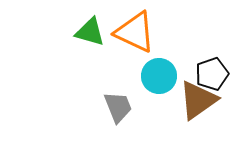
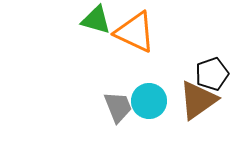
green triangle: moved 6 px right, 12 px up
cyan circle: moved 10 px left, 25 px down
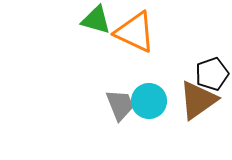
gray trapezoid: moved 2 px right, 2 px up
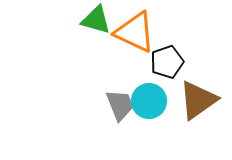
black pentagon: moved 45 px left, 12 px up
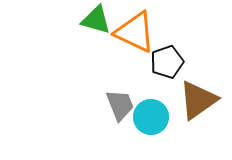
cyan circle: moved 2 px right, 16 px down
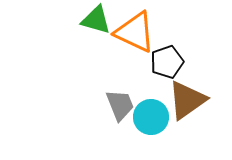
brown triangle: moved 11 px left
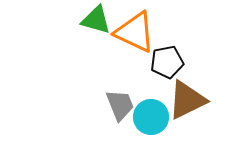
black pentagon: rotated 8 degrees clockwise
brown triangle: rotated 9 degrees clockwise
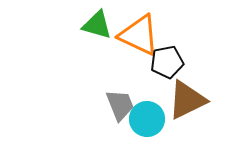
green triangle: moved 1 px right, 5 px down
orange triangle: moved 4 px right, 3 px down
cyan circle: moved 4 px left, 2 px down
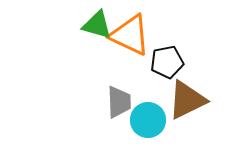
orange triangle: moved 9 px left
gray trapezoid: moved 1 px left, 3 px up; rotated 20 degrees clockwise
cyan circle: moved 1 px right, 1 px down
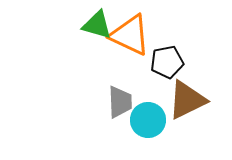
gray trapezoid: moved 1 px right
